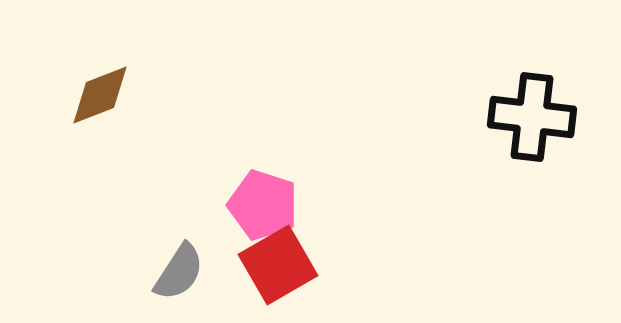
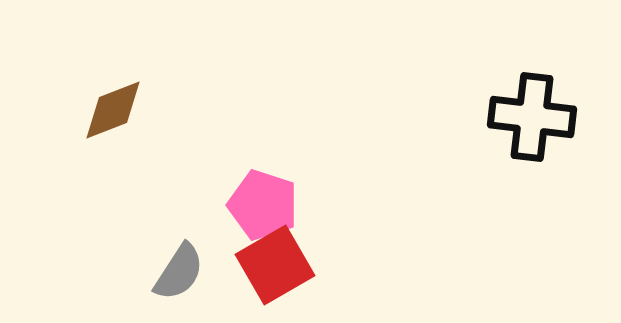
brown diamond: moved 13 px right, 15 px down
red square: moved 3 px left
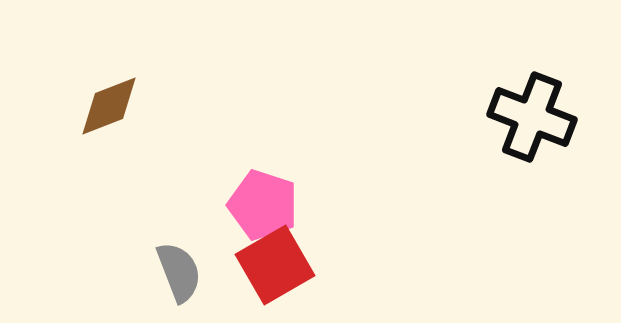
brown diamond: moved 4 px left, 4 px up
black cross: rotated 14 degrees clockwise
gray semicircle: rotated 54 degrees counterclockwise
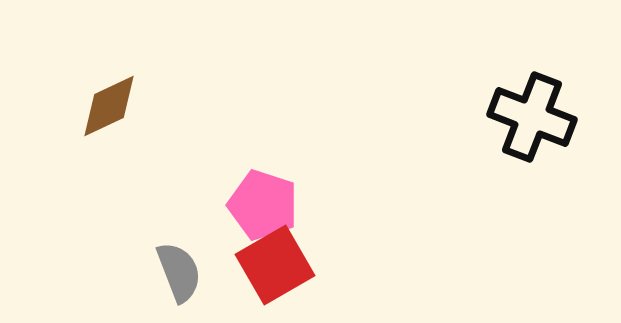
brown diamond: rotated 4 degrees counterclockwise
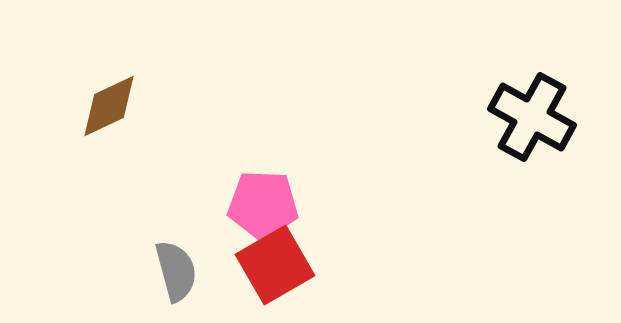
black cross: rotated 8 degrees clockwise
pink pentagon: rotated 16 degrees counterclockwise
gray semicircle: moved 3 px left, 1 px up; rotated 6 degrees clockwise
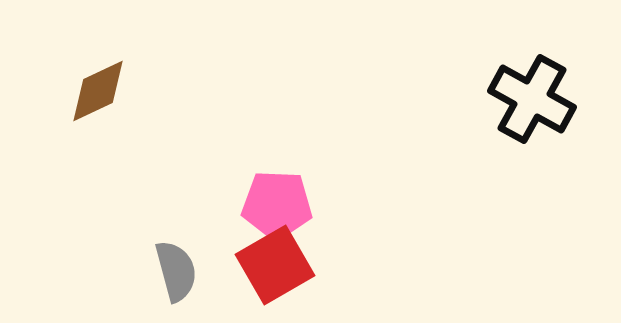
brown diamond: moved 11 px left, 15 px up
black cross: moved 18 px up
pink pentagon: moved 14 px right
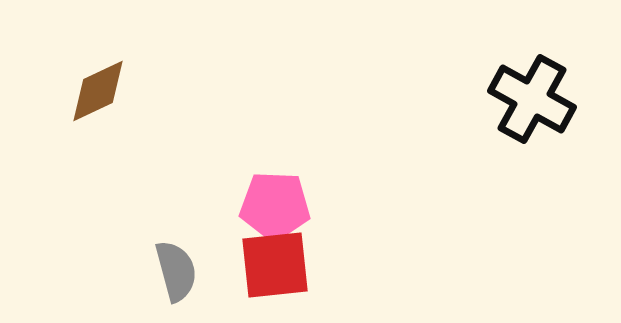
pink pentagon: moved 2 px left, 1 px down
red square: rotated 24 degrees clockwise
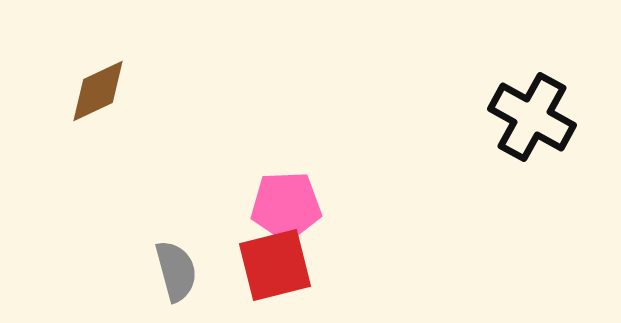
black cross: moved 18 px down
pink pentagon: moved 11 px right; rotated 4 degrees counterclockwise
red square: rotated 8 degrees counterclockwise
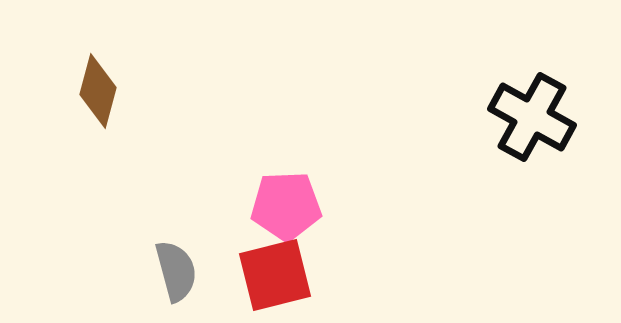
brown diamond: rotated 50 degrees counterclockwise
red square: moved 10 px down
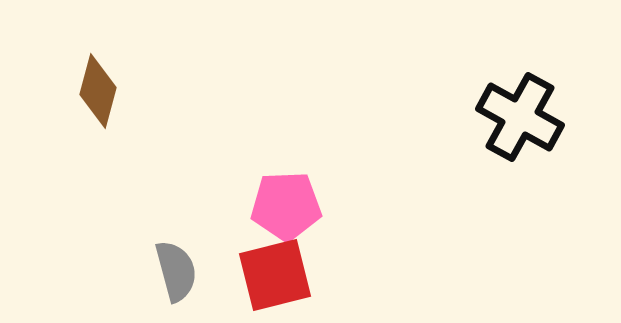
black cross: moved 12 px left
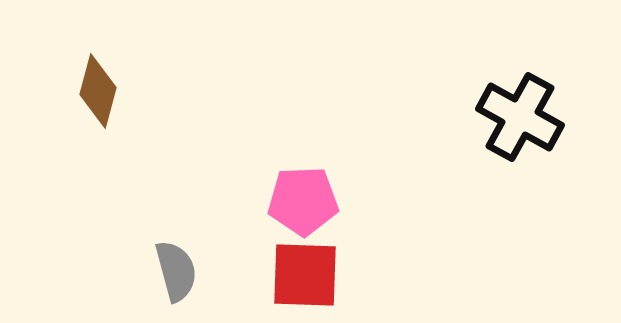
pink pentagon: moved 17 px right, 5 px up
red square: moved 30 px right; rotated 16 degrees clockwise
